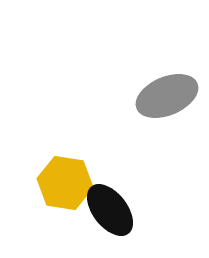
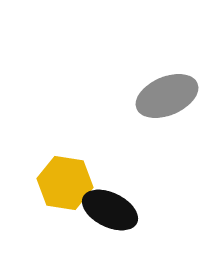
black ellipse: rotated 26 degrees counterclockwise
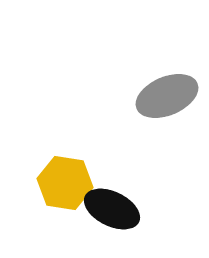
black ellipse: moved 2 px right, 1 px up
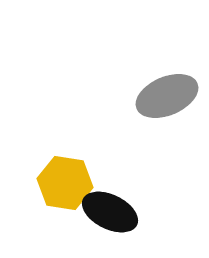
black ellipse: moved 2 px left, 3 px down
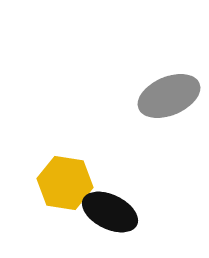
gray ellipse: moved 2 px right
